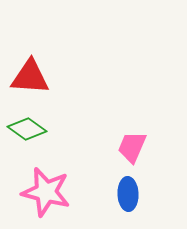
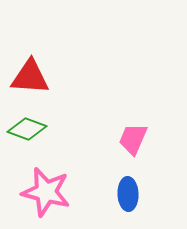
green diamond: rotated 15 degrees counterclockwise
pink trapezoid: moved 1 px right, 8 px up
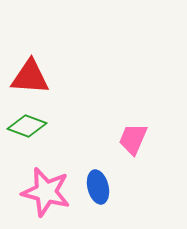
green diamond: moved 3 px up
blue ellipse: moved 30 px left, 7 px up; rotated 12 degrees counterclockwise
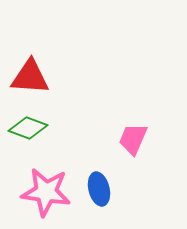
green diamond: moved 1 px right, 2 px down
blue ellipse: moved 1 px right, 2 px down
pink star: rotated 6 degrees counterclockwise
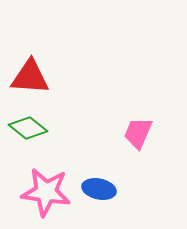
green diamond: rotated 18 degrees clockwise
pink trapezoid: moved 5 px right, 6 px up
blue ellipse: rotated 64 degrees counterclockwise
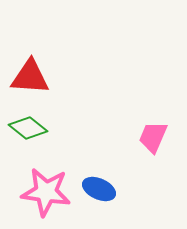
pink trapezoid: moved 15 px right, 4 px down
blue ellipse: rotated 12 degrees clockwise
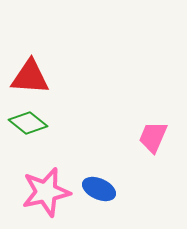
green diamond: moved 5 px up
pink star: rotated 21 degrees counterclockwise
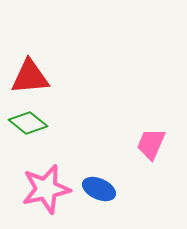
red triangle: rotated 9 degrees counterclockwise
pink trapezoid: moved 2 px left, 7 px down
pink star: moved 3 px up
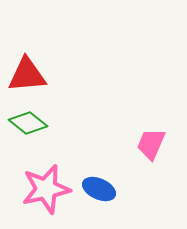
red triangle: moved 3 px left, 2 px up
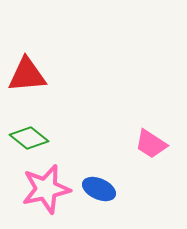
green diamond: moved 1 px right, 15 px down
pink trapezoid: rotated 80 degrees counterclockwise
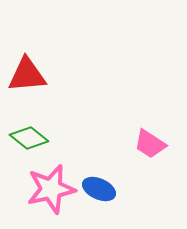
pink trapezoid: moved 1 px left
pink star: moved 5 px right
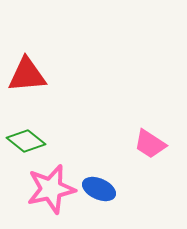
green diamond: moved 3 px left, 3 px down
